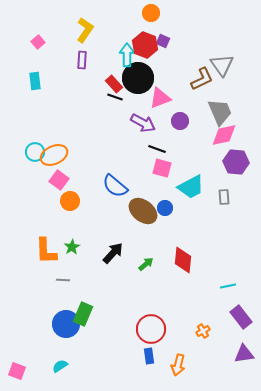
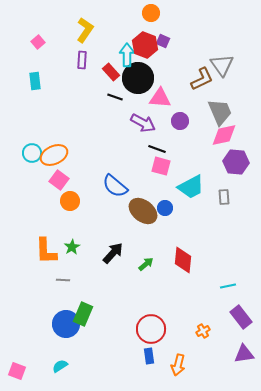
red rectangle at (114, 84): moved 3 px left, 12 px up
pink triangle at (160, 98): rotated 25 degrees clockwise
cyan circle at (35, 152): moved 3 px left, 1 px down
pink square at (162, 168): moved 1 px left, 2 px up
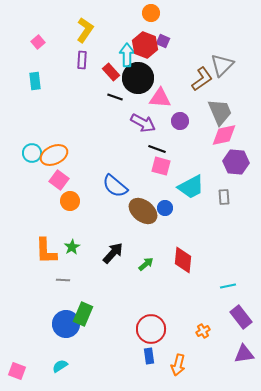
gray triangle at (222, 65): rotated 20 degrees clockwise
brown L-shape at (202, 79): rotated 10 degrees counterclockwise
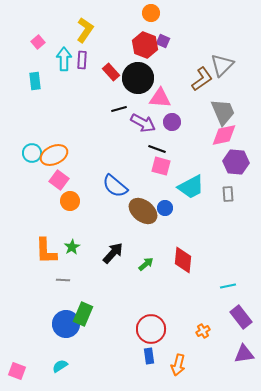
cyan arrow at (127, 55): moved 63 px left, 4 px down
black line at (115, 97): moved 4 px right, 12 px down; rotated 35 degrees counterclockwise
gray trapezoid at (220, 112): moved 3 px right
purple circle at (180, 121): moved 8 px left, 1 px down
gray rectangle at (224, 197): moved 4 px right, 3 px up
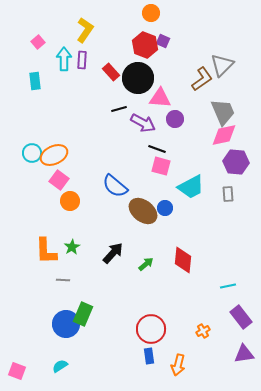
purple circle at (172, 122): moved 3 px right, 3 px up
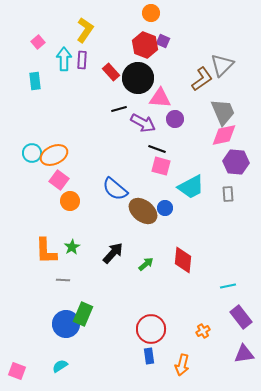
blue semicircle at (115, 186): moved 3 px down
orange arrow at (178, 365): moved 4 px right
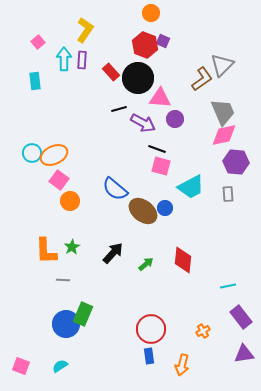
pink square at (17, 371): moved 4 px right, 5 px up
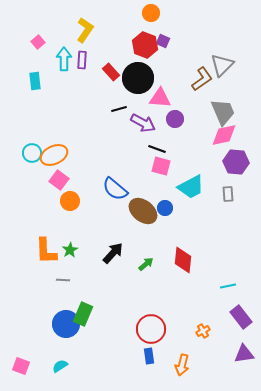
green star at (72, 247): moved 2 px left, 3 px down
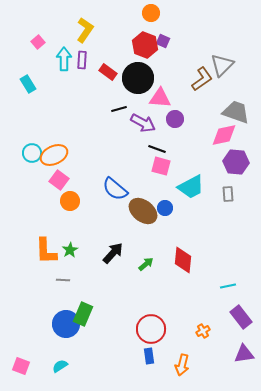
red rectangle at (111, 72): moved 3 px left; rotated 12 degrees counterclockwise
cyan rectangle at (35, 81): moved 7 px left, 3 px down; rotated 24 degrees counterclockwise
gray trapezoid at (223, 112): moved 13 px right; rotated 48 degrees counterclockwise
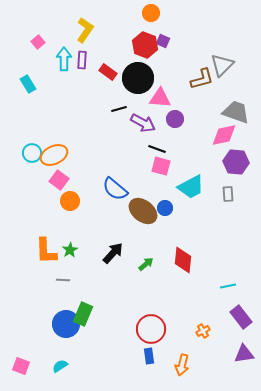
brown L-shape at (202, 79): rotated 20 degrees clockwise
